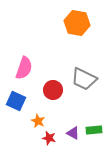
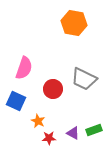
orange hexagon: moved 3 px left
red circle: moved 1 px up
green rectangle: rotated 14 degrees counterclockwise
red star: rotated 16 degrees counterclockwise
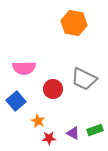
pink semicircle: rotated 70 degrees clockwise
blue square: rotated 24 degrees clockwise
green rectangle: moved 1 px right
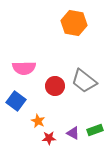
gray trapezoid: moved 2 px down; rotated 12 degrees clockwise
red circle: moved 2 px right, 3 px up
blue square: rotated 12 degrees counterclockwise
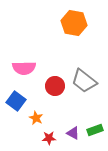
orange star: moved 2 px left, 3 px up
